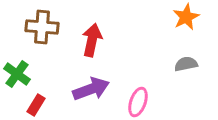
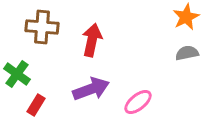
gray semicircle: moved 1 px right, 11 px up
pink ellipse: rotated 32 degrees clockwise
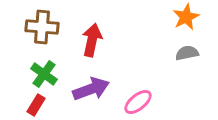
green cross: moved 27 px right
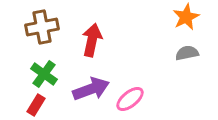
brown cross: rotated 16 degrees counterclockwise
pink ellipse: moved 8 px left, 3 px up
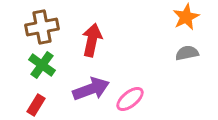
green cross: moved 2 px left, 9 px up
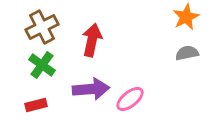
brown cross: rotated 16 degrees counterclockwise
purple arrow: rotated 15 degrees clockwise
red rectangle: rotated 45 degrees clockwise
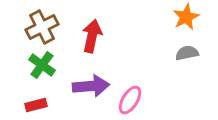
red arrow: moved 4 px up
purple arrow: moved 3 px up
pink ellipse: moved 1 px down; rotated 20 degrees counterclockwise
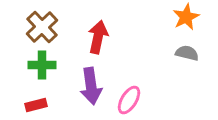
brown cross: rotated 16 degrees counterclockwise
red arrow: moved 6 px right, 1 px down
gray semicircle: rotated 25 degrees clockwise
green cross: rotated 36 degrees counterclockwise
purple arrow: rotated 87 degrees clockwise
pink ellipse: moved 1 px left
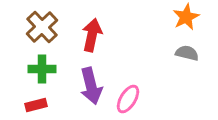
red arrow: moved 6 px left, 2 px up
green cross: moved 4 px down
purple arrow: rotated 6 degrees counterclockwise
pink ellipse: moved 1 px left, 1 px up
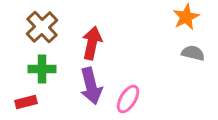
red arrow: moved 8 px down
gray semicircle: moved 6 px right
red rectangle: moved 10 px left, 3 px up
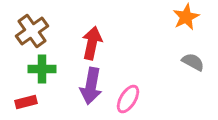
brown cross: moved 10 px left, 4 px down; rotated 8 degrees clockwise
gray semicircle: moved 9 px down; rotated 15 degrees clockwise
purple arrow: rotated 24 degrees clockwise
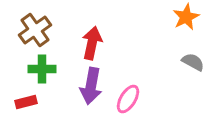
brown cross: moved 3 px right, 1 px up
